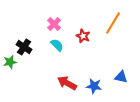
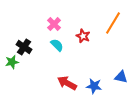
green star: moved 2 px right
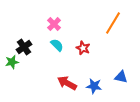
red star: moved 12 px down
black cross: rotated 21 degrees clockwise
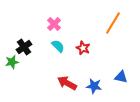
cyan semicircle: moved 1 px right, 1 px down
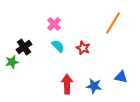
red arrow: moved 1 px down; rotated 60 degrees clockwise
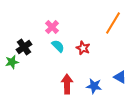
pink cross: moved 2 px left, 3 px down
blue triangle: moved 1 px left; rotated 16 degrees clockwise
